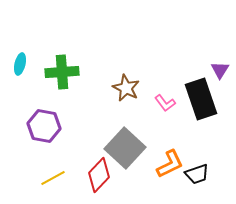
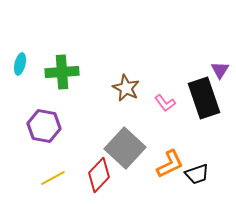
black rectangle: moved 3 px right, 1 px up
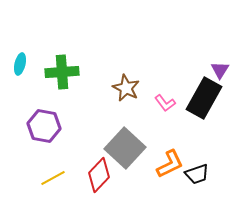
black rectangle: rotated 48 degrees clockwise
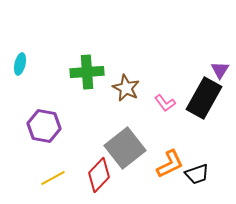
green cross: moved 25 px right
gray square: rotated 9 degrees clockwise
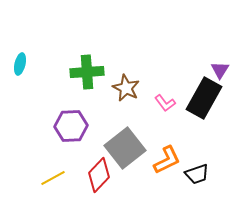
purple hexagon: moved 27 px right; rotated 12 degrees counterclockwise
orange L-shape: moved 3 px left, 4 px up
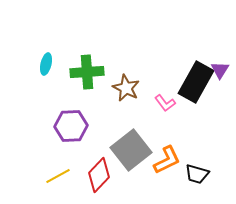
cyan ellipse: moved 26 px right
black rectangle: moved 8 px left, 16 px up
gray square: moved 6 px right, 2 px down
black trapezoid: rotated 35 degrees clockwise
yellow line: moved 5 px right, 2 px up
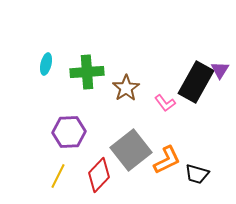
brown star: rotated 12 degrees clockwise
purple hexagon: moved 2 px left, 6 px down
yellow line: rotated 35 degrees counterclockwise
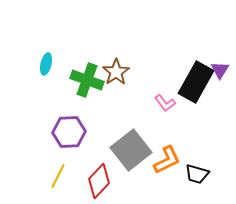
green cross: moved 8 px down; rotated 24 degrees clockwise
brown star: moved 10 px left, 16 px up
red diamond: moved 6 px down
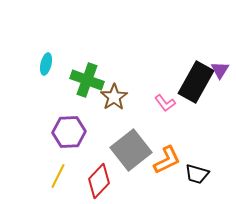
brown star: moved 2 px left, 25 px down
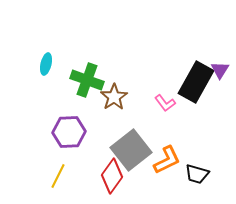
red diamond: moved 13 px right, 5 px up; rotated 8 degrees counterclockwise
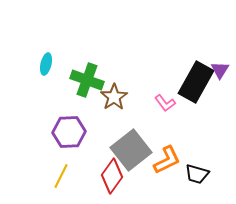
yellow line: moved 3 px right
